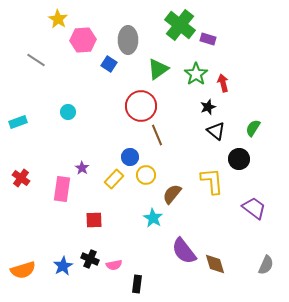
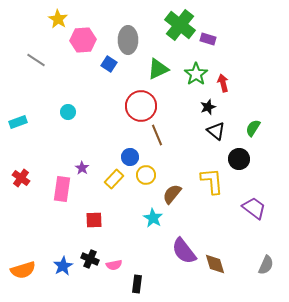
green triangle: rotated 10 degrees clockwise
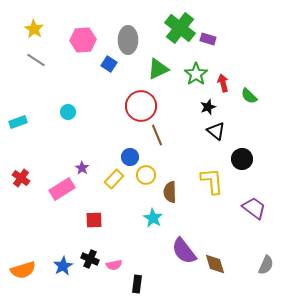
yellow star: moved 24 px left, 10 px down
green cross: moved 3 px down
green semicircle: moved 4 px left, 32 px up; rotated 78 degrees counterclockwise
black circle: moved 3 px right
pink rectangle: rotated 50 degrees clockwise
brown semicircle: moved 2 px left, 2 px up; rotated 40 degrees counterclockwise
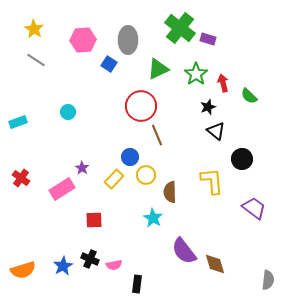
gray semicircle: moved 2 px right, 15 px down; rotated 18 degrees counterclockwise
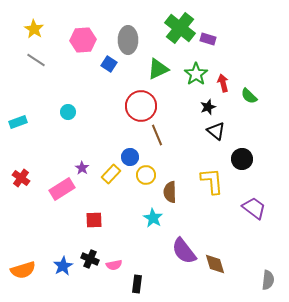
yellow rectangle: moved 3 px left, 5 px up
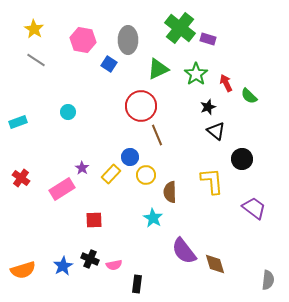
pink hexagon: rotated 15 degrees clockwise
red arrow: moved 3 px right; rotated 12 degrees counterclockwise
